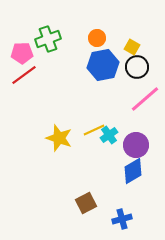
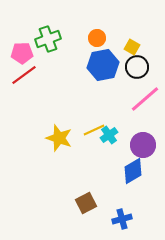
purple circle: moved 7 px right
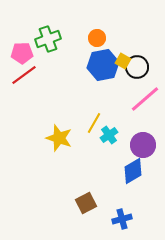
yellow square: moved 9 px left, 14 px down
yellow line: moved 7 px up; rotated 35 degrees counterclockwise
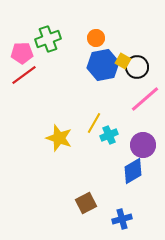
orange circle: moved 1 px left
cyan cross: rotated 12 degrees clockwise
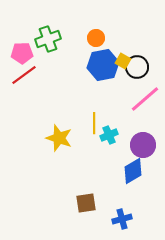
yellow line: rotated 30 degrees counterclockwise
brown square: rotated 20 degrees clockwise
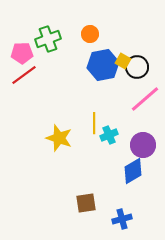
orange circle: moved 6 px left, 4 px up
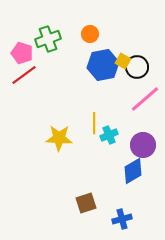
pink pentagon: rotated 20 degrees clockwise
yellow star: rotated 16 degrees counterclockwise
brown square: rotated 10 degrees counterclockwise
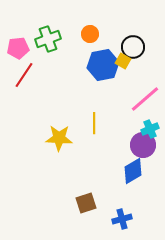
pink pentagon: moved 4 px left, 5 px up; rotated 25 degrees counterclockwise
black circle: moved 4 px left, 20 px up
red line: rotated 20 degrees counterclockwise
cyan cross: moved 41 px right, 6 px up
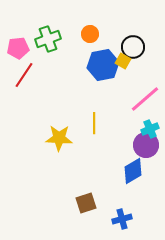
purple circle: moved 3 px right
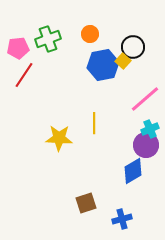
yellow square: rotated 14 degrees clockwise
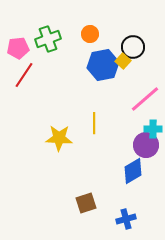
cyan cross: moved 3 px right; rotated 24 degrees clockwise
blue cross: moved 4 px right
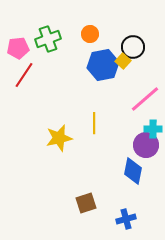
yellow star: rotated 16 degrees counterclockwise
blue diamond: rotated 48 degrees counterclockwise
